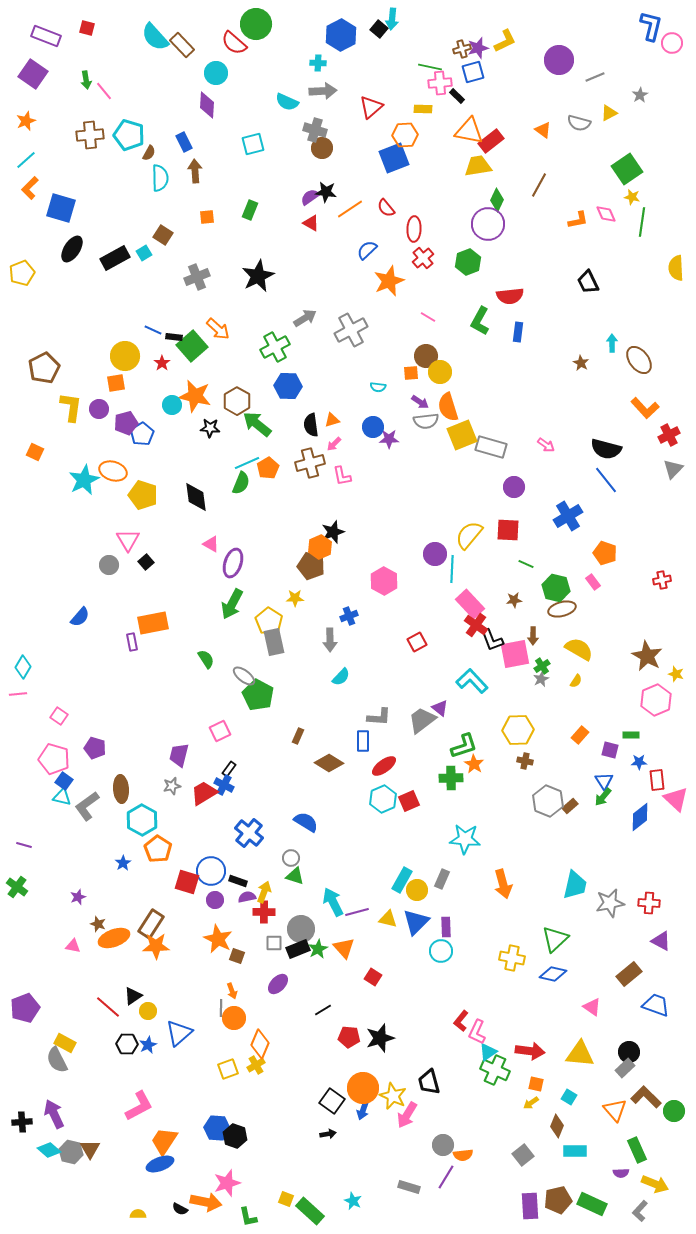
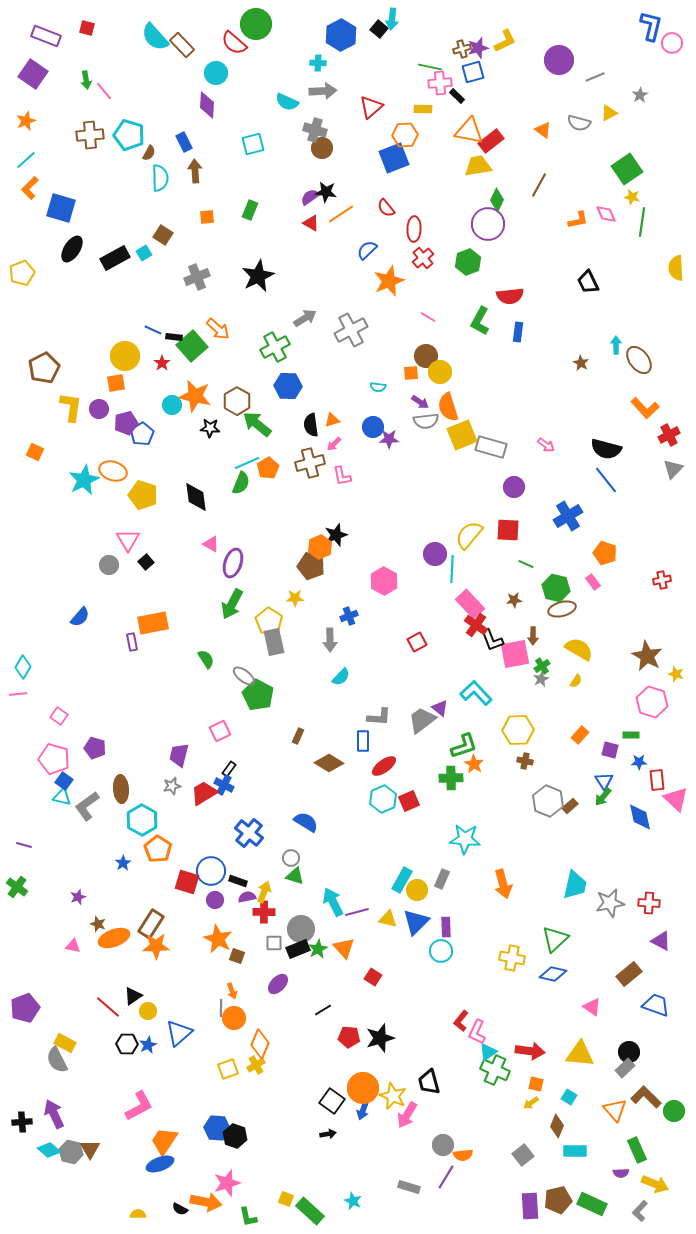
orange line at (350, 209): moved 9 px left, 5 px down
cyan arrow at (612, 343): moved 4 px right, 2 px down
black star at (333, 532): moved 3 px right, 3 px down
cyan L-shape at (472, 681): moved 4 px right, 12 px down
pink hexagon at (656, 700): moved 4 px left, 2 px down; rotated 20 degrees counterclockwise
blue diamond at (640, 817): rotated 64 degrees counterclockwise
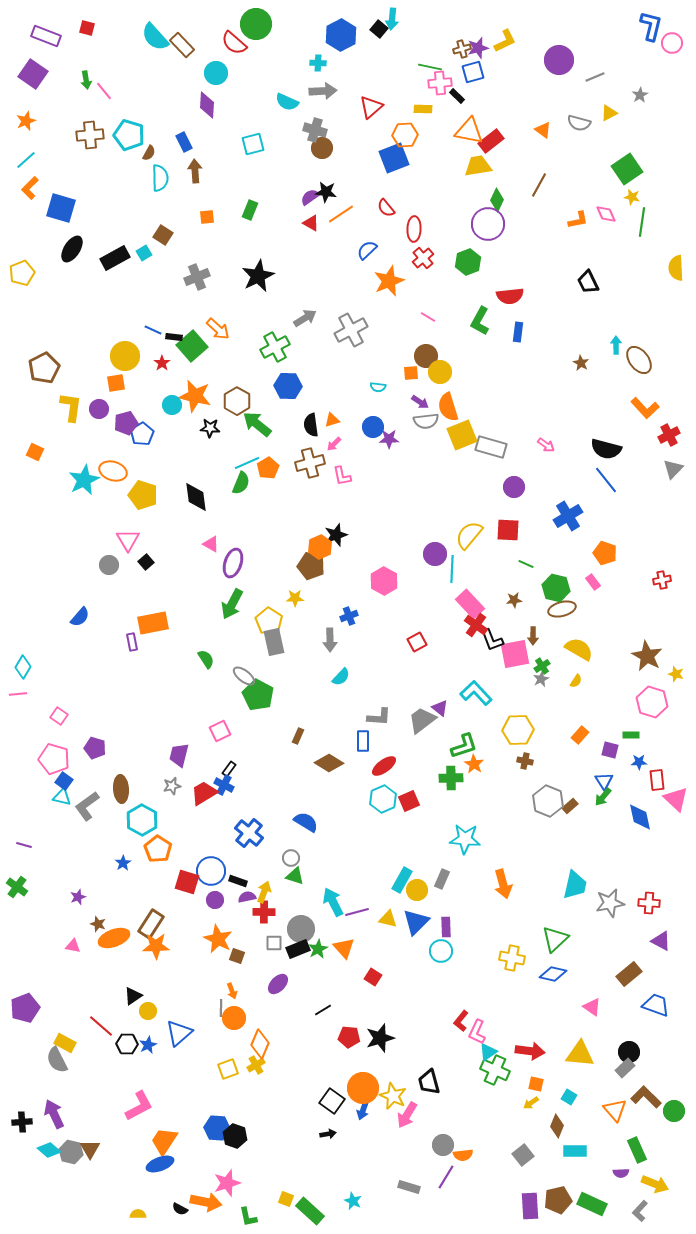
red line at (108, 1007): moved 7 px left, 19 px down
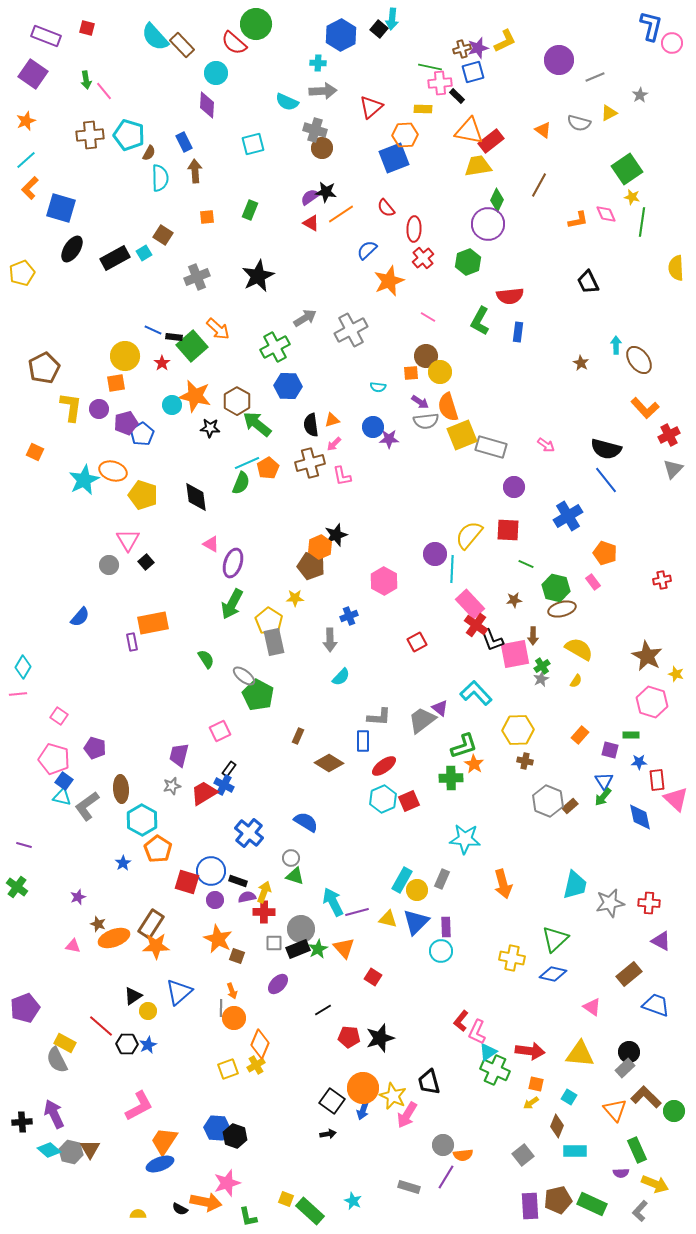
blue triangle at (179, 1033): moved 41 px up
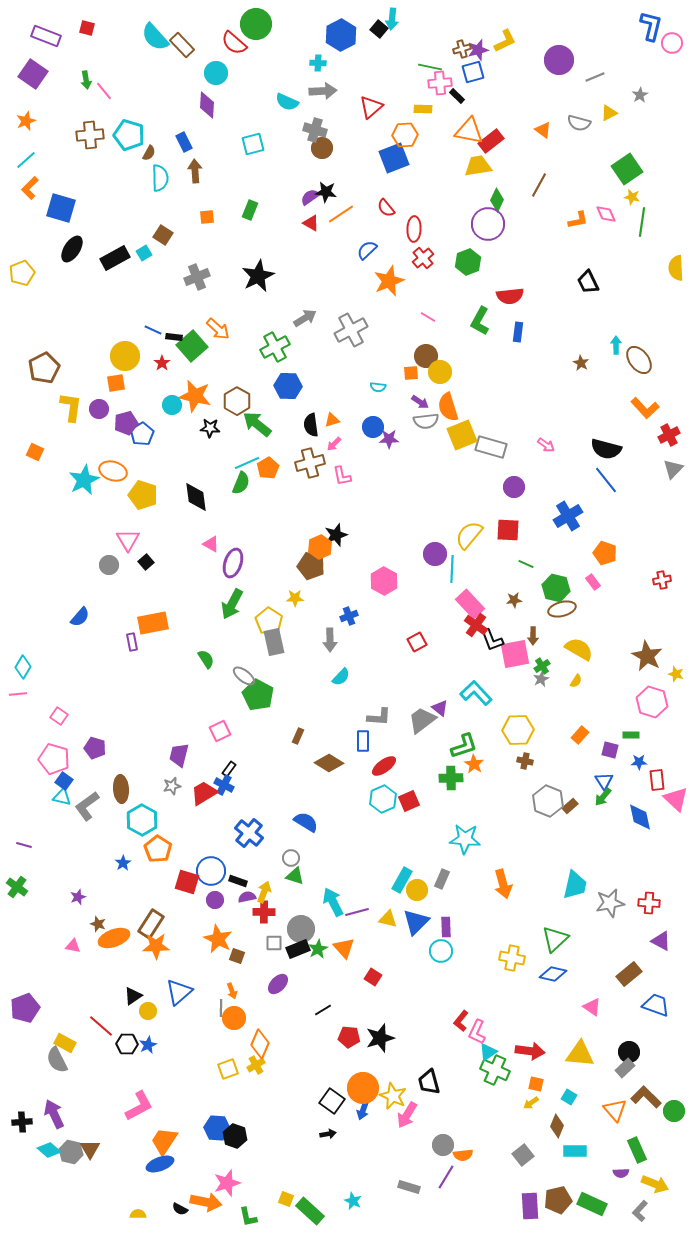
purple star at (478, 48): moved 2 px down
